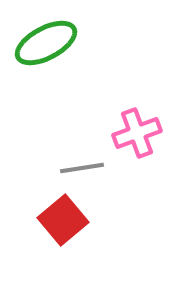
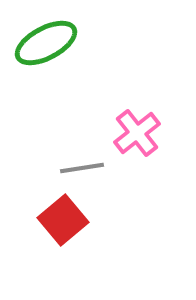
pink cross: rotated 18 degrees counterclockwise
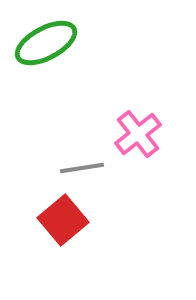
pink cross: moved 1 px right, 1 px down
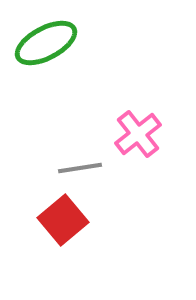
gray line: moved 2 px left
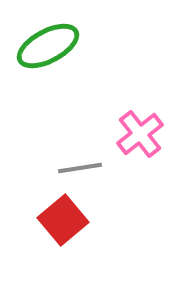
green ellipse: moved 2 px right, 3 px down
pink cross: moved 2 px right
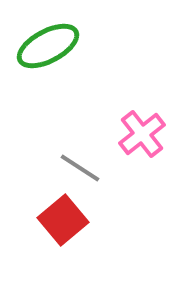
pink cross: moved 2 px right
gray line: rotated 42 degrees clockwise
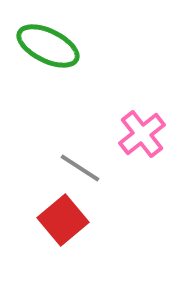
green ellipse: rotated 54 degrees clockwise
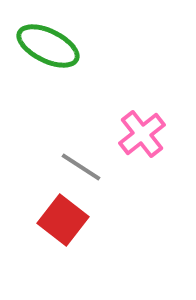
gray line: moved 1 px right, 1 px up
red square: rotated 12 degrees counterclockwise
